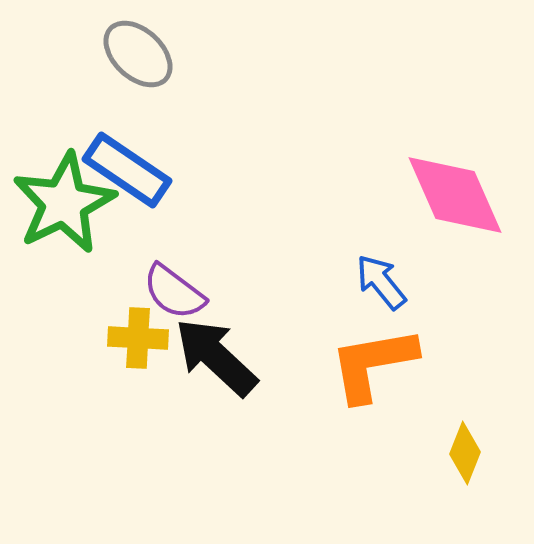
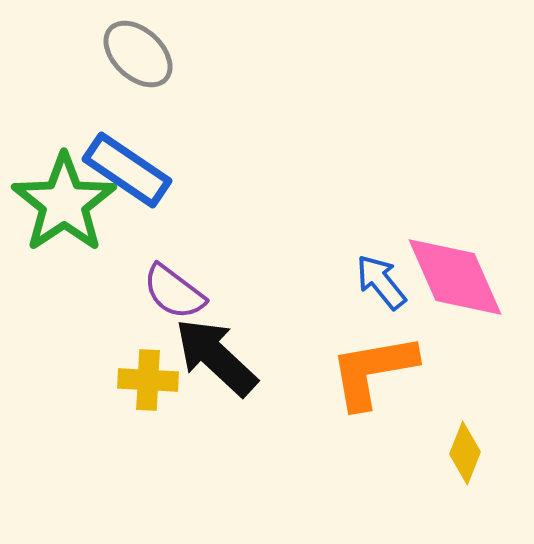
pink diamond: moved 82 px down
green star: rotated 8 degrees counterclockwise
yellow cross: moved 10 px right, 42 px down
orange L-shape: moved 7 px down
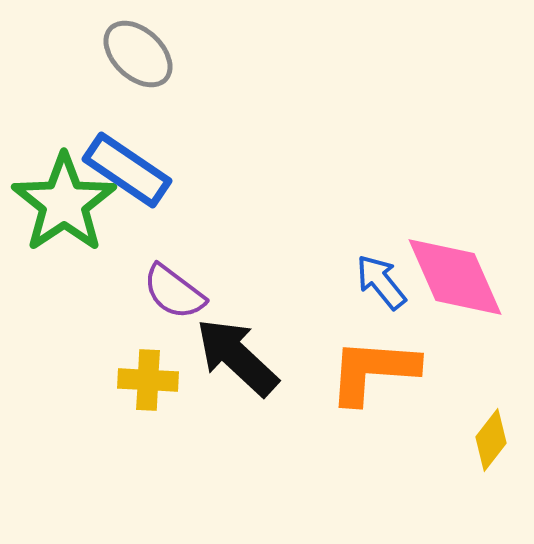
black arrow: moved 21 px right
orange L-shape: rotated 14 degrees clockwise
yellow diamond: moved 26 px right, 13 px up; rotated 16 degrees clockwise
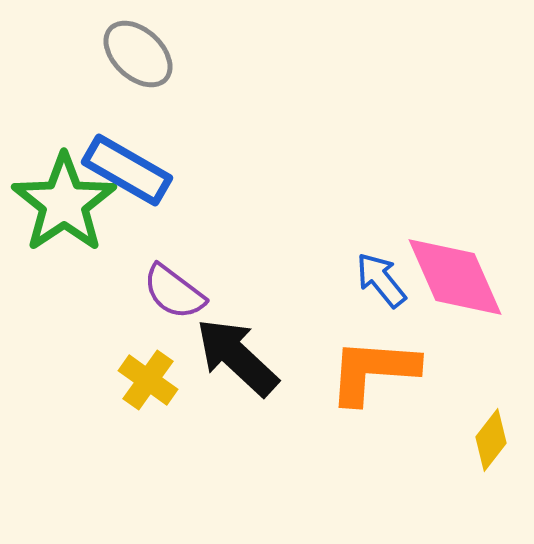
blue rectangle: rotated 4 degrees counterclockwise
blue arrow: moved 2 px up
yellow cross: rotated 32 degrees clockwise
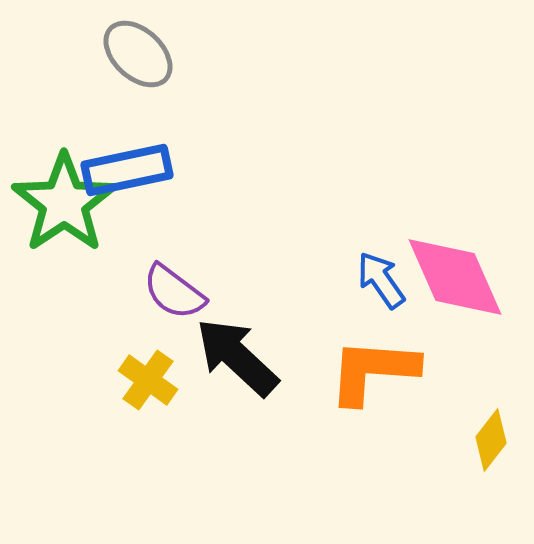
blue rectangle: rotated 42 degrees counterclockwise
blue arrow: rotated 4 degrees clockwise
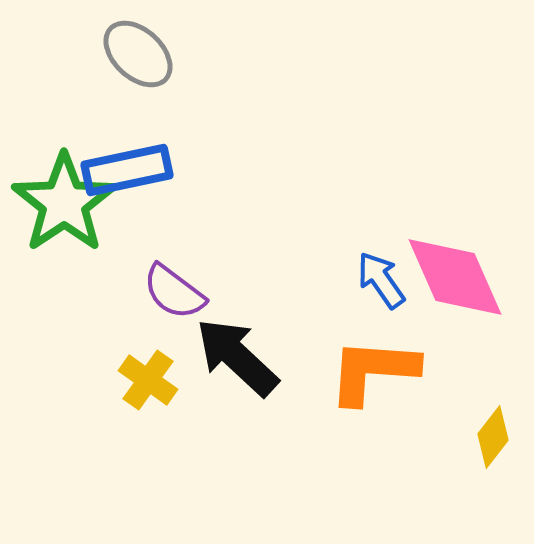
yellow diamond: moved 2 px right, 3 px up
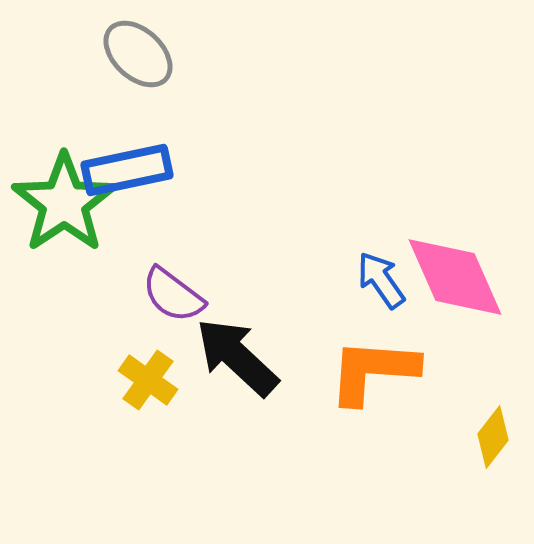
purple semicircle: moved 1 px left, 3 px down
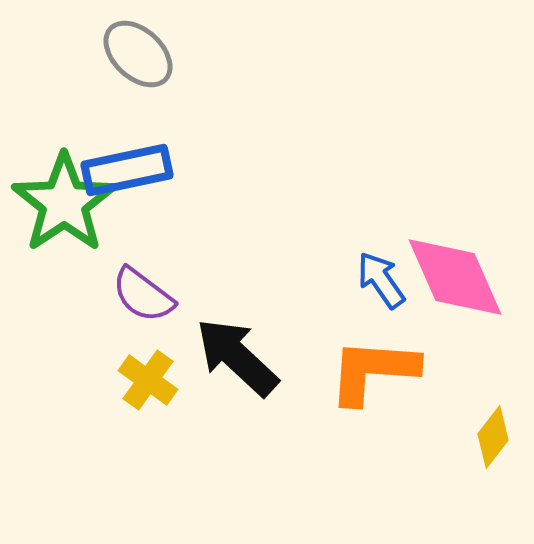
purple semicircle: moved 30 px left
